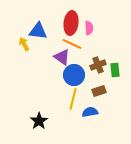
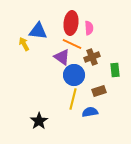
brown cross: moved 6 px left, 8 px up
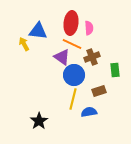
blue semicircle: moved 1 px left
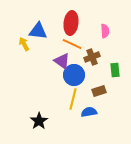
pink semicircle: moved 16 px right, 3 px down
purple triangle: moved 4 px down
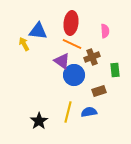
yellow line: moved 5 px left, 13 px down
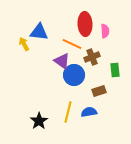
red ellipse: moved 14 px right, 1 px down; rotated 10 degrees counterclockwise
blue triangle: moved 1 px right, 1 px down
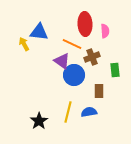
brown rectangle: rotated 72 degrees counterclockwise
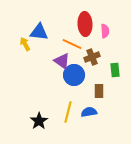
yellow arrow: moved 1 px right
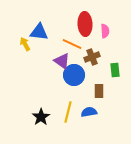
black star: moved 2 px right, 4 px up
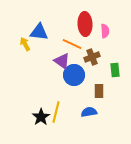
yellow line: moved 12 px left
